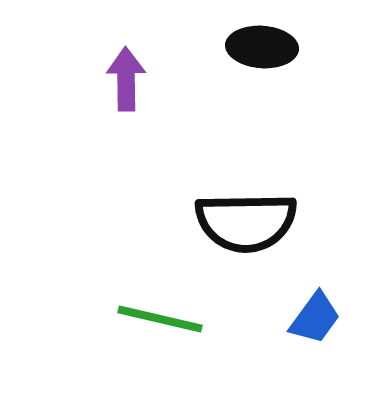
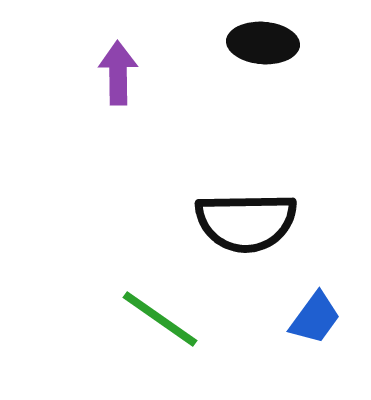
black ellipse: moved 1 px right, 4 px up
purple arrow: moved 8 px left, 6 px up
green line: rotated 22 degrees clockwise
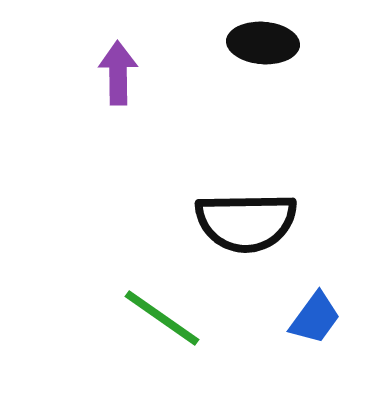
green line: moved 2 px right, 1 px up
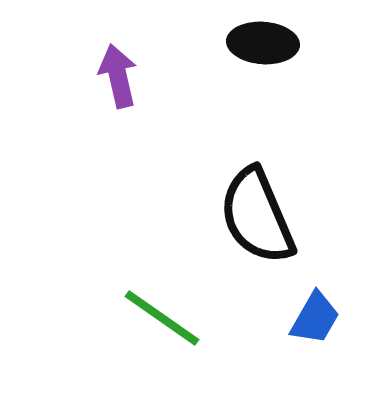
purple arrow: moved 3 px down; rotated 12 degrees counterclockwise
black semicircle: moved 11 px right, 6 px up; rotated 68 degrees clockwise
blue trapezoid: rotated 6 degrees counterclockwise
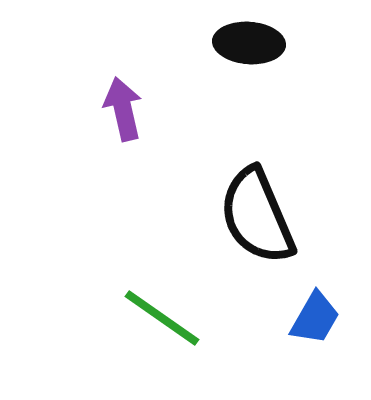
black ellipse: moved 14 px left
purple arrow: moved 5 px right, 33 px down
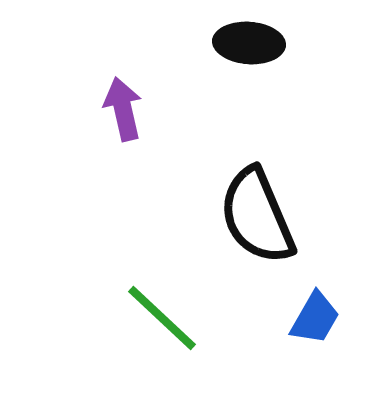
green line: rotated 8 degrees clockwise
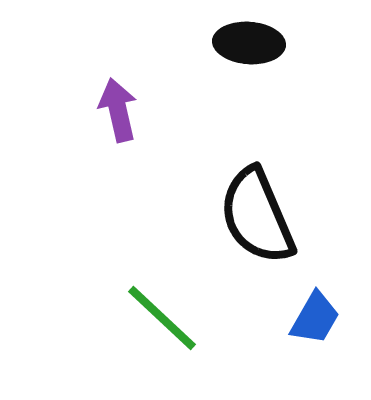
purple arrow: moved 5 px left, 1 px down
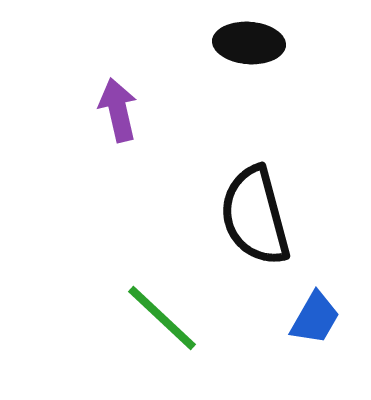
black semicircle: moved 2 px left; rotated 8 degrees clockwise
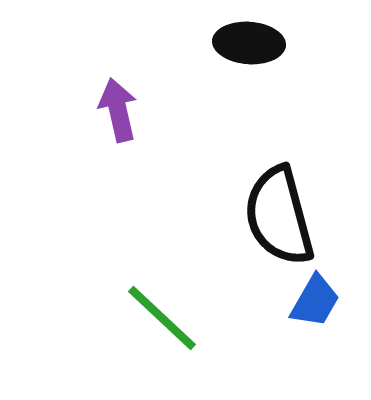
black semicircle: moved 24 px right
blue trapezoid: moved 17 px up
